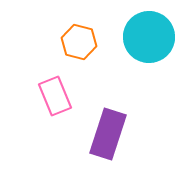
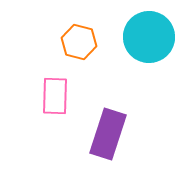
pink rectangle: rotated 24 degrees clockwise
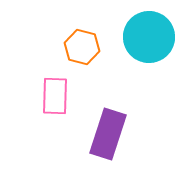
orange hexagon: moved 3 px right, 5 px down
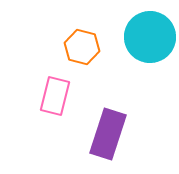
cyan circle: moved 1 px right
pink rectangle: rotated 12 degrees clockwise
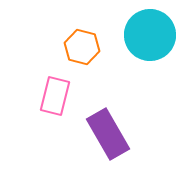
cyan circle: moved 2 px up
purple rectangle: rotated 48 degrees counterclockwise
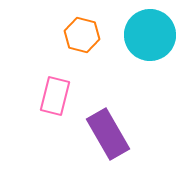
orange hexagon: moved 12 px up
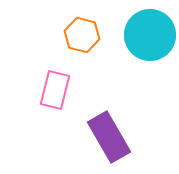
pink rectangle: moved 6 px up
purple rectangle: moved 1 px right, 3 px down
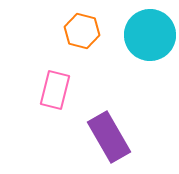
orange hexagon: moved 4 px up
